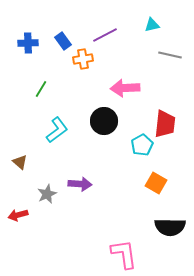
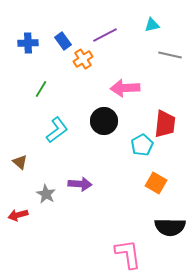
orange cross: rotated 24 degrees counterclockwise
gray star: moved 1 px left; rotated 18 degrees counterclockwise
pink L-shape: moved 4 px right
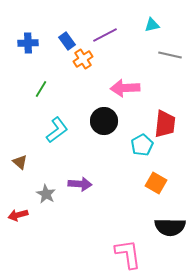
blue rectangle: moved 4 px right
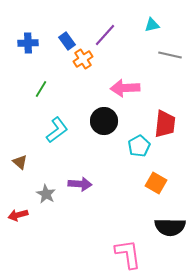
purple line: rotated 20 degrees counterclockwise
cyan pentagon: moved 3 px left, 1 px down
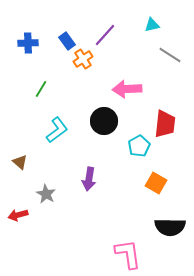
gray line: rotated 20 degrees clockwise
pink arrow: moved 2 px right, 1 px down
purple arrow: moved 9 px right, 5 px up; rotated 95 degrees clockwise
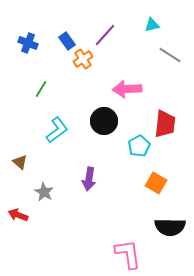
blue cross: rotated 24 degrees clockwise
gray star: moved 2 px left, 2 px up
red arrow: rotated 36 degrees clockwise
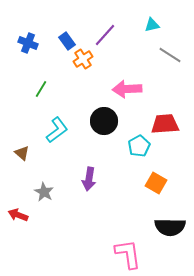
red trapezoid: rotated 100 degrees counterclockwise
brown triangle: moved 2 px right, 9 px up
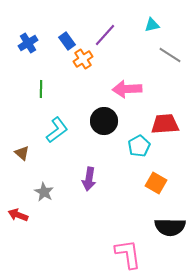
blue cross: rotated 36 degrees clockwise
green line: rotated 30 degrees counterclockwise
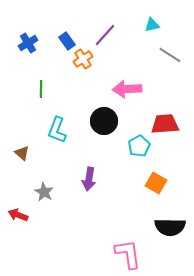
cyan L-shape: rotated 148 degrees clockwise
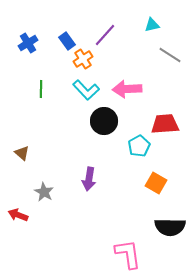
cyan L-shape: moved 29 px right, 40 px up; rotated 64 degrees counterclockwise
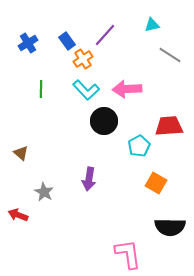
red trapezoid: moved 4 px right, 2 px down
brown triangle: moved 1 px left
